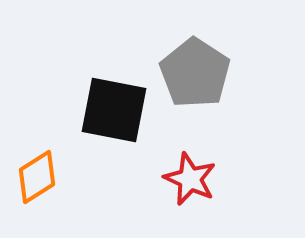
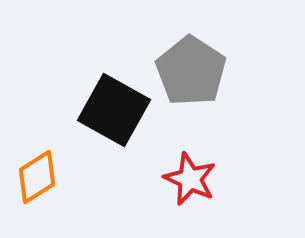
gray pentagon: moved 4 px left, 2 px up
black square: rotated 18 degrees clockwise
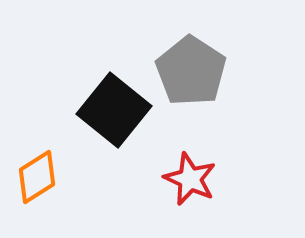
black square: rotated 10 degrees clockwise
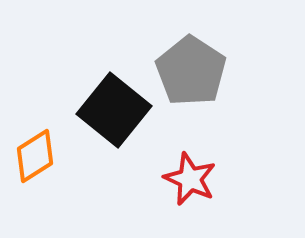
orange diamond: moved 2 px left, 21 px up
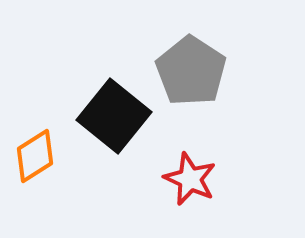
black square: moved 6 px down
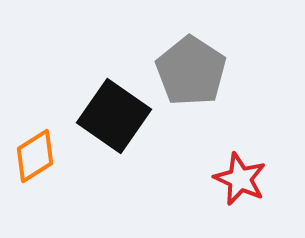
black square: rotated 4 degrees counterclockwise
red star: moved 50 px right
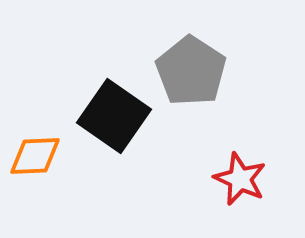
orange diamond: rotated 30 degrees clockwise
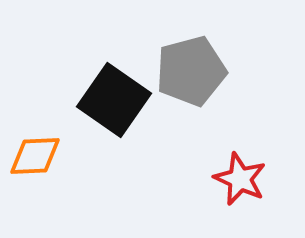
gray pentagon: rotated 24 degrees clockwise
black square: moved 16 px up
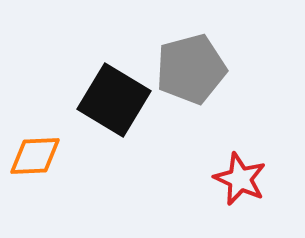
gray pentagon: moved 2 px up
black square: rotated 4 degrees counterclockwise
